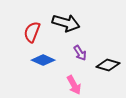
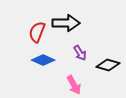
black arrow: rotated 16 degrees counterclockwise
red semicircle: moved 5 px right
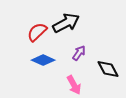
black arrow: rotated 28 degrees counterclockwise
red semicircle: rotated 25 degrees clockwise
purple arrow: moved 1 px left; rotated 112 degrees counterclockwise
black diamond: moved 4 px down; rotated 45 degrees clockwise
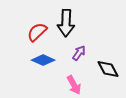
black arrow: rotated 120 degrees clockwise
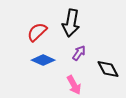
black arrow: moved 5 px right; rotated 8 degrees clockwise
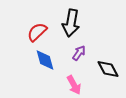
blue diamond: moved 2 px right; rotated 50 degrees clockwise
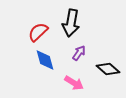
red semicircle: moved 1 px right
black diamond: rotated 20 degrees counterclockwise
pink arrow: moved 2 px up; rotated 30 degrees counterclockwise
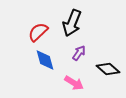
black arrow: moved 1 px right; rotated 12 degrees clockwise
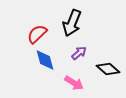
red semicircle: moved 1 px left, 2 px down
purple arrow: rotated 14 degrees clockwise
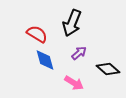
red semicircle: rotated 75 degrees clockwise
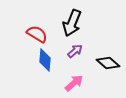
purple arrow: moved 4 px left, 2 px up
blue diamond: rotated 20 degrees clockwise
black diamond: moved 6 px up
pink arrow: rotated 72 degrees counterclockwise
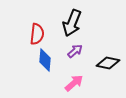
red semicircle: rotated 65 degrees clockwise
black diamond: rotated 30 degrees counterclockwise
